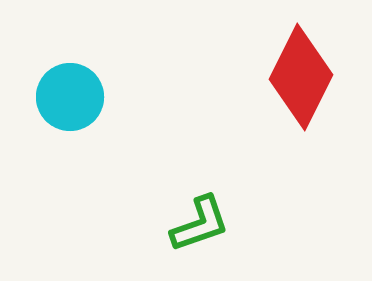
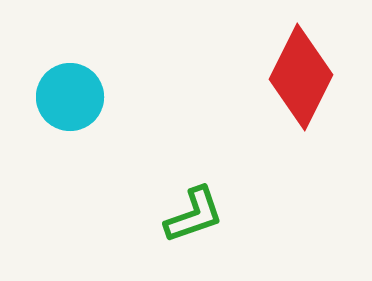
green L-shape: moved 6 px left, 9 px up
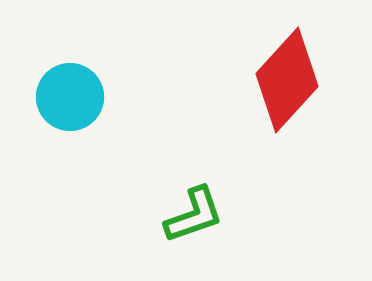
red diamond: moved 14 px left, 3 px down; rotated 16 degrees clockwise
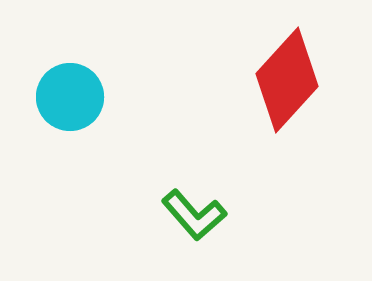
green L-shape: rotated 68 degrees clockwise
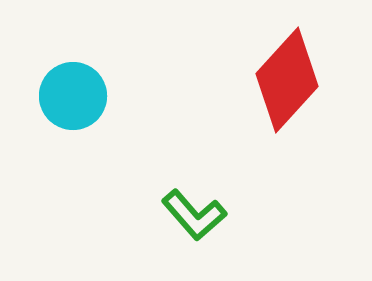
cyan circle: moved 3 px right, 1 px up
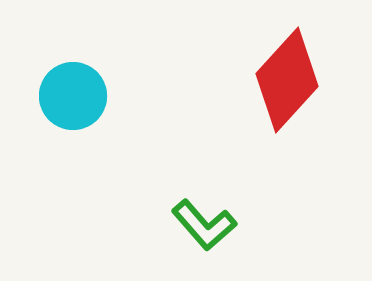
green L-shape: moved 10 px right, 10 px down
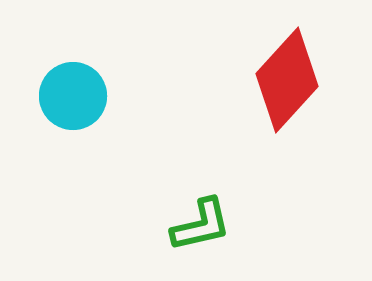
green L-shape: moved 3 px left; rotated 62 degrees counterclockwise
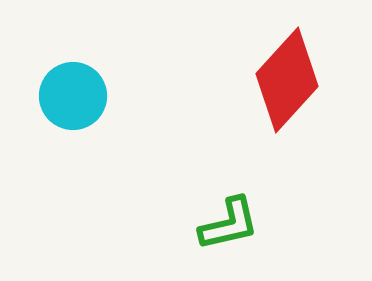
green L-shape: moved 28 px right, 1 px up
